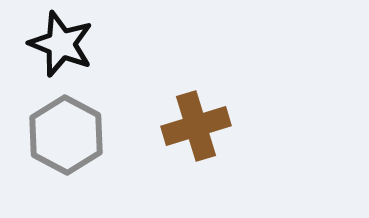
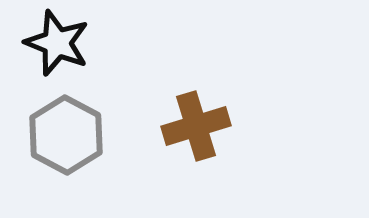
black star: moved 4 px left, 1 px up
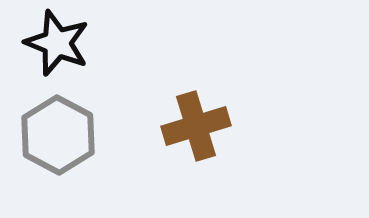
gray hexagon: moved 8 px left
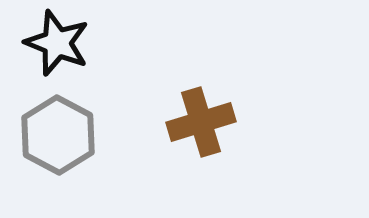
brown cross: moved 5 px right, 4 px up
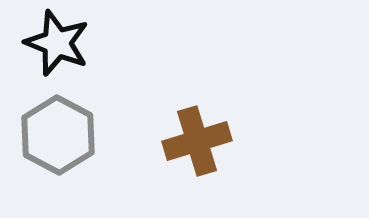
brown cross: moved 4 px left, 19 px down
